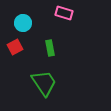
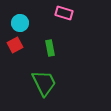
cyan circle: moved 3 px left
red square: moved 2 px up
green trapezoid: rotated 8 degrees clockwise
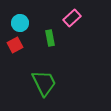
pink rectangle: moved 8 px right, 5 px down; rotated 60 degrees counterclockwise
green rectangle: moved 10 px up
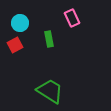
pink rectangle: rotated 72 degrees counterclockwise
green rectangle: moved 1 px left, 1 px down
green trapezoid: moved 6 px right, 8 px down; rotated 32 degrees counterclockwise
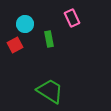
cyan circle: moved 5 px right, 1 px down
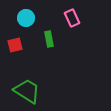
cyan circle: moved 1 px right, 6 px up
red square: rotated 14 degrees clockwise
green trapezoid: moved 23 px left
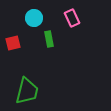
cyan circle: moved 8 px right
red square: moved 2 px left, 2 px up
green trapezoid: rotated 72 degrees clockwise
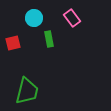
pink rectangle: rotated 12 degrees counterclockwise
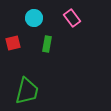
green rectangle: moved 2 px left, 5 px down; rotated 21 degrees clockwise
